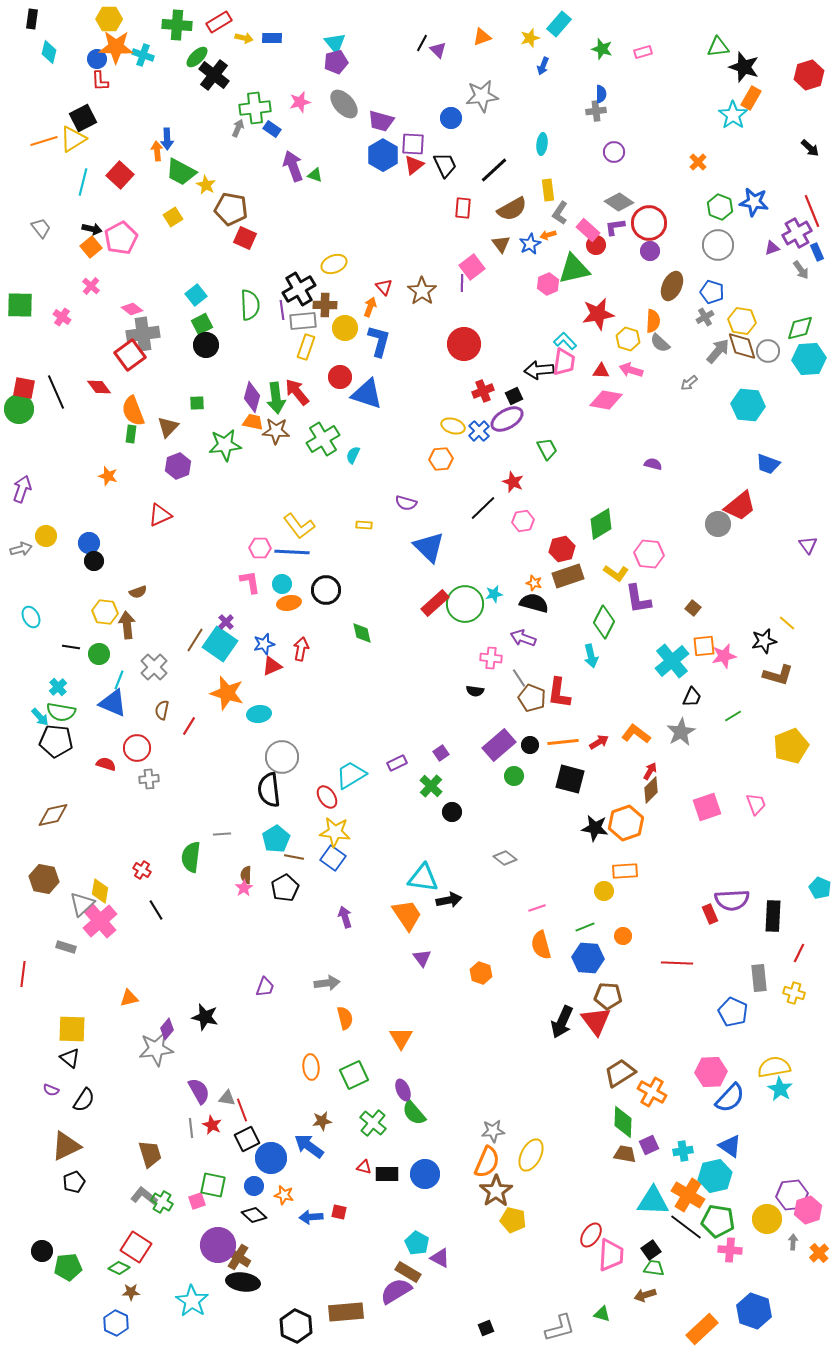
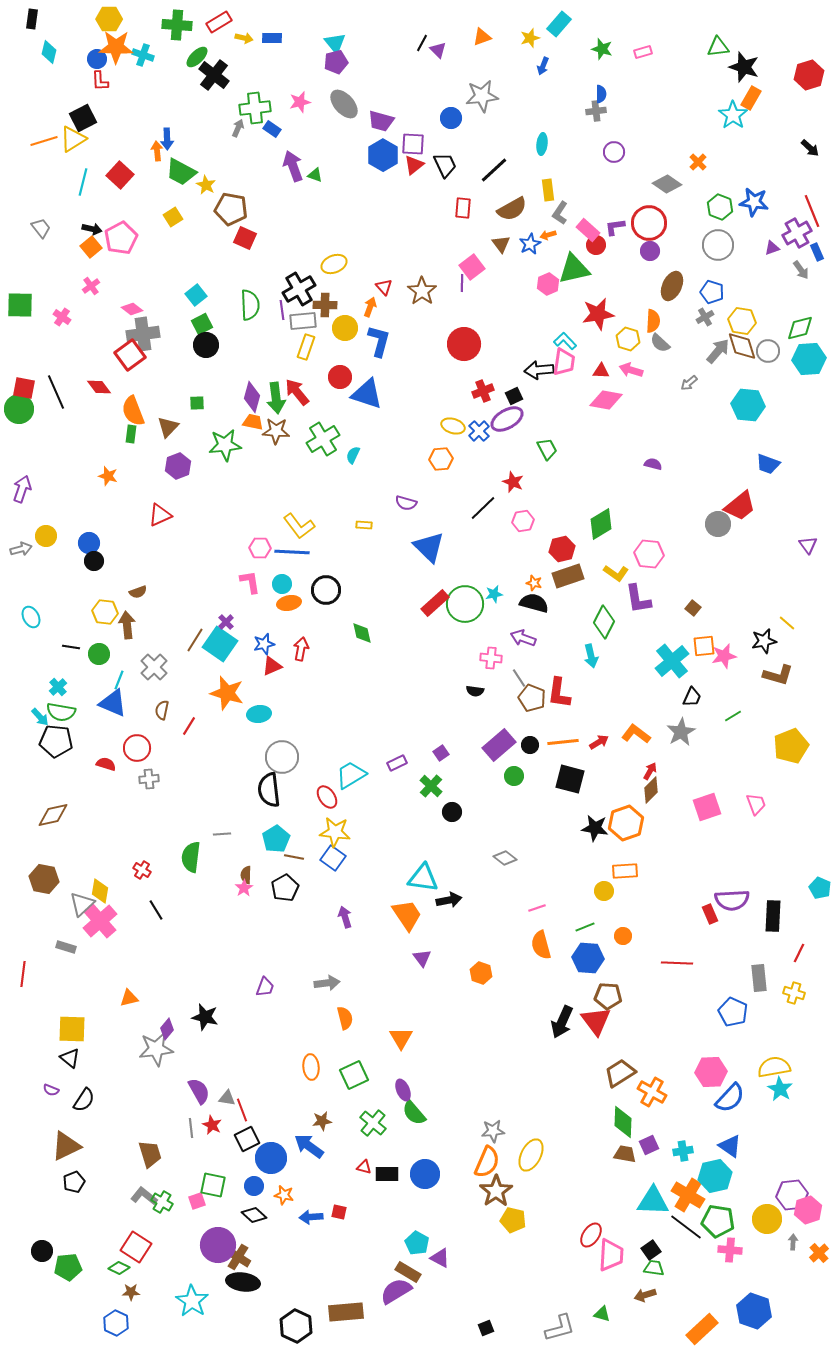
gray diamond at (619, 202): moved 48 px right, 18 px up
pink cross at (91, 286): rotated 12 degrees clockwise
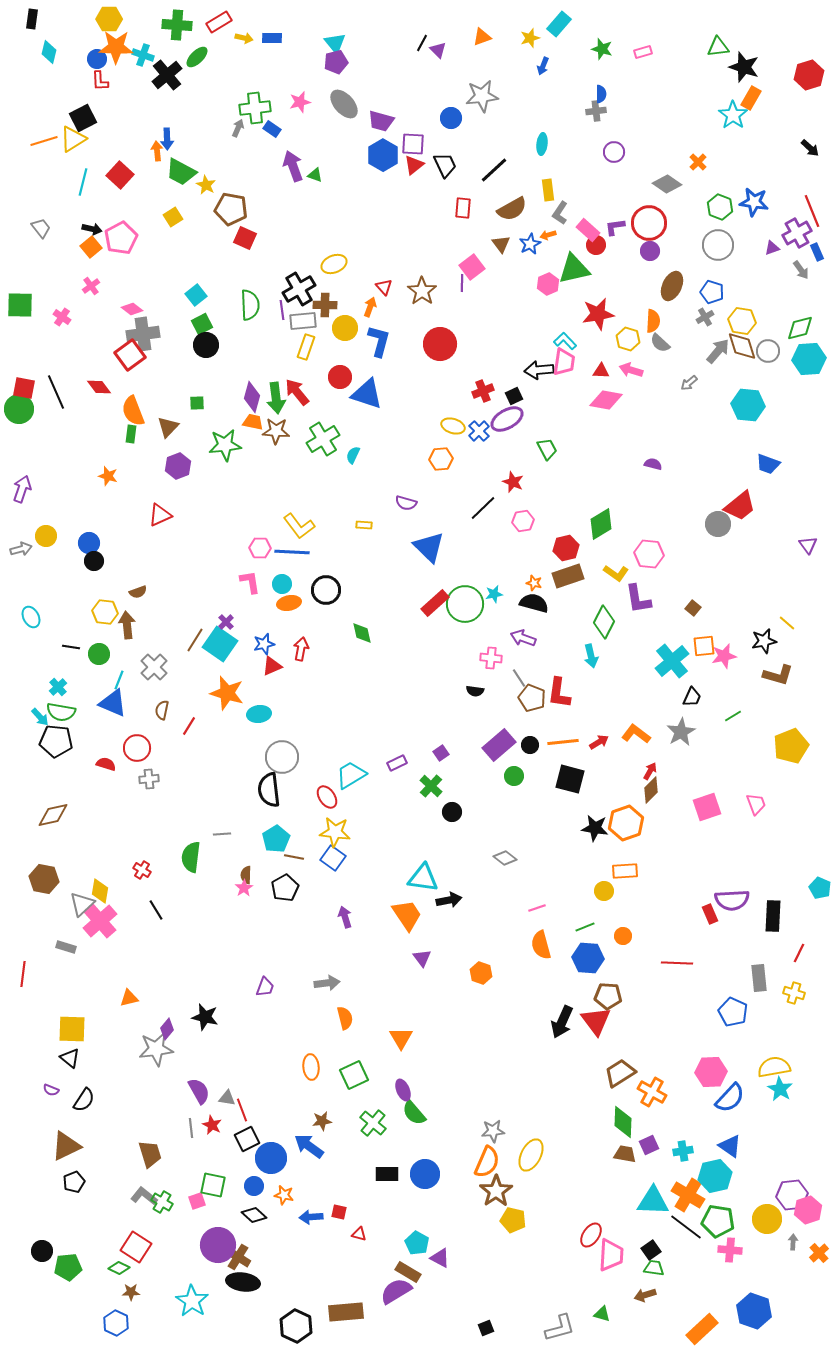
black cross at (214, 75): moved 47 px left; rotated 12 degrees clockwise
red circle at (464, 344): moved 24 px left
red hexagon at (562, 549): moved 4 px right, 1 px up
red triangle at (364, 1167): moved 5 px left, 67 px down
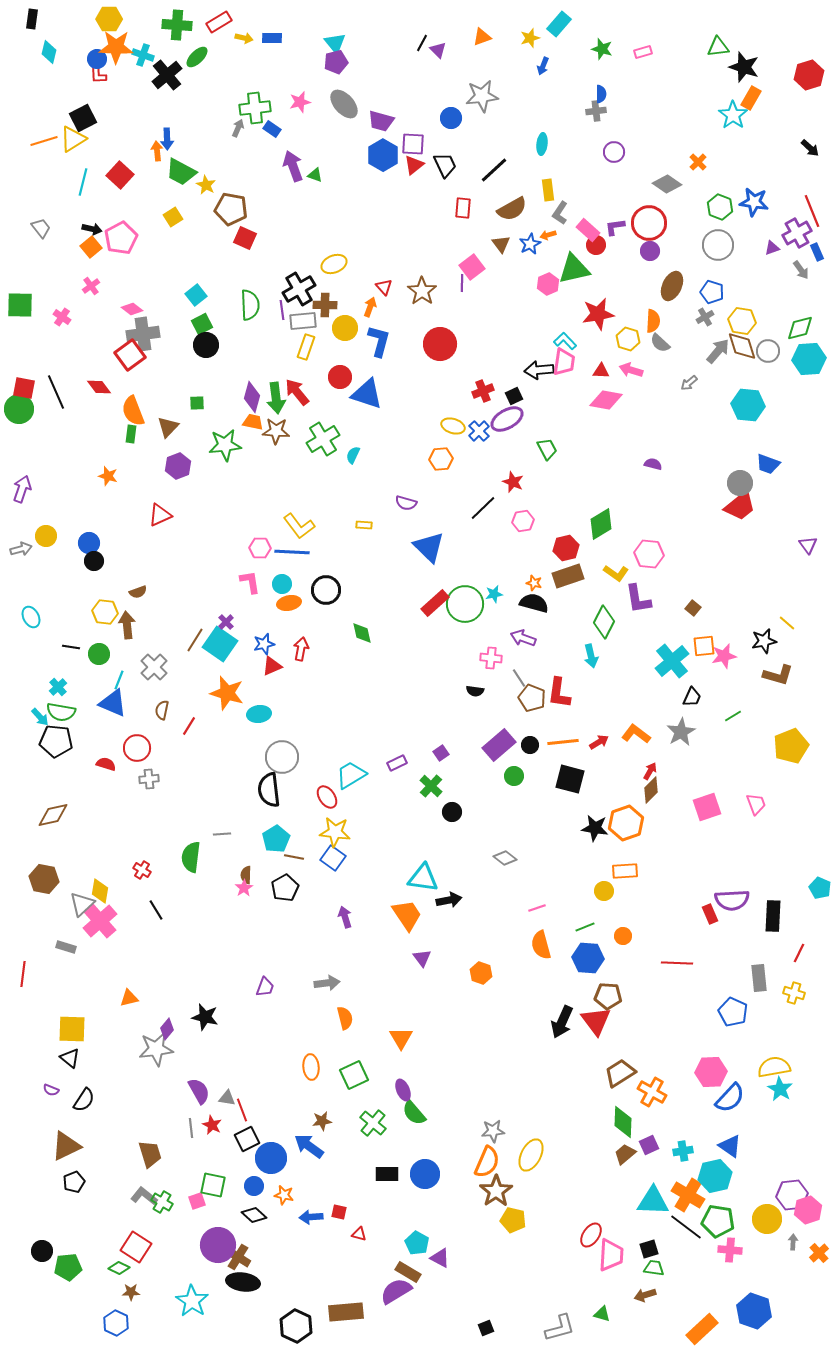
red L-shape at (100, 81): moved 2 px left, 7 px up
gray circle at (718, 524): moved 22 px right, 41 px up
brown trapezoid at (625, 1154): rotated 50 degrees counterclockwise
black square at (651, 1250): moved 2 px left, 1 px up; rotated 18 degrees clockwise
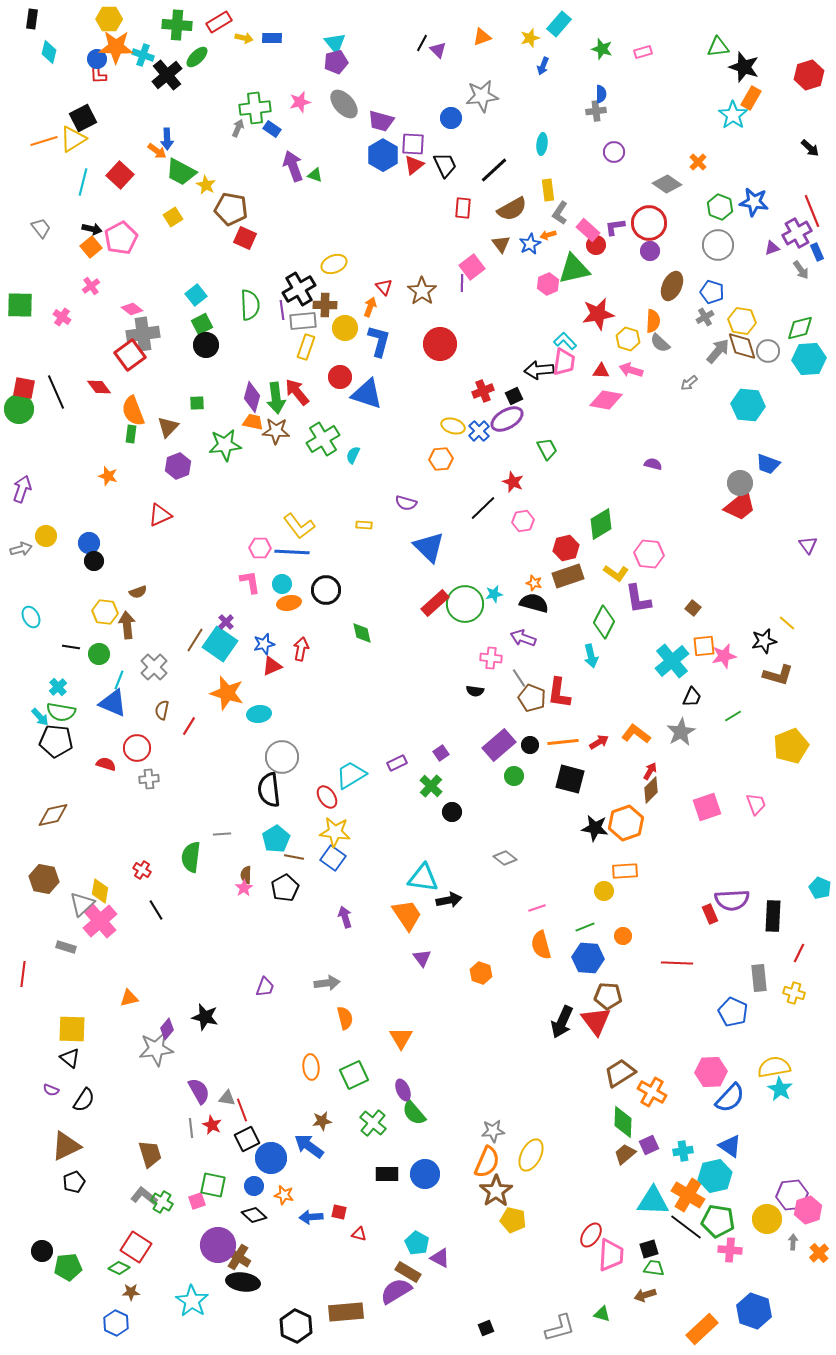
orange arrow at (157, 151): rotated 132 degrees clockwise
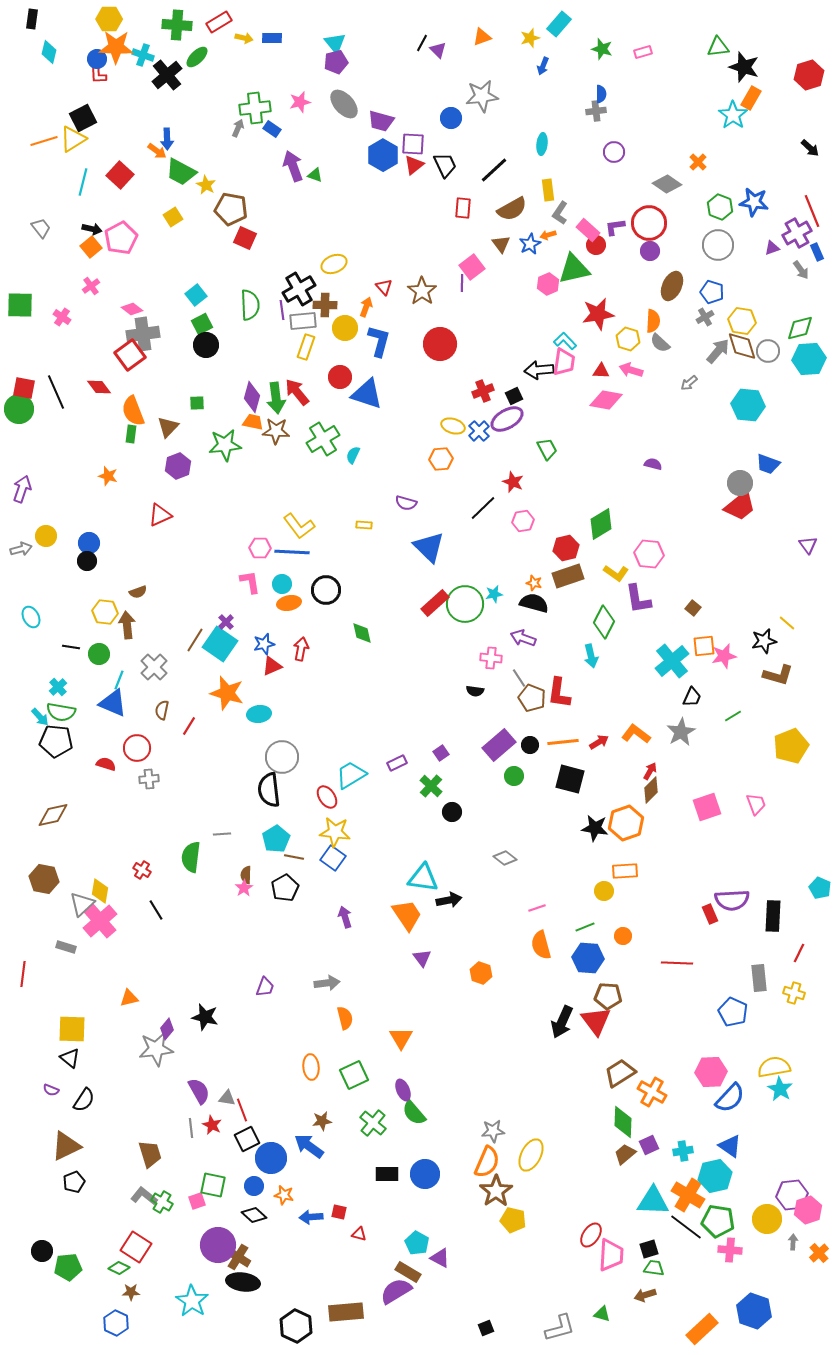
orange arrow at (370, 307): moved 4 px left
black circle at (94, 561): moved 7 px left
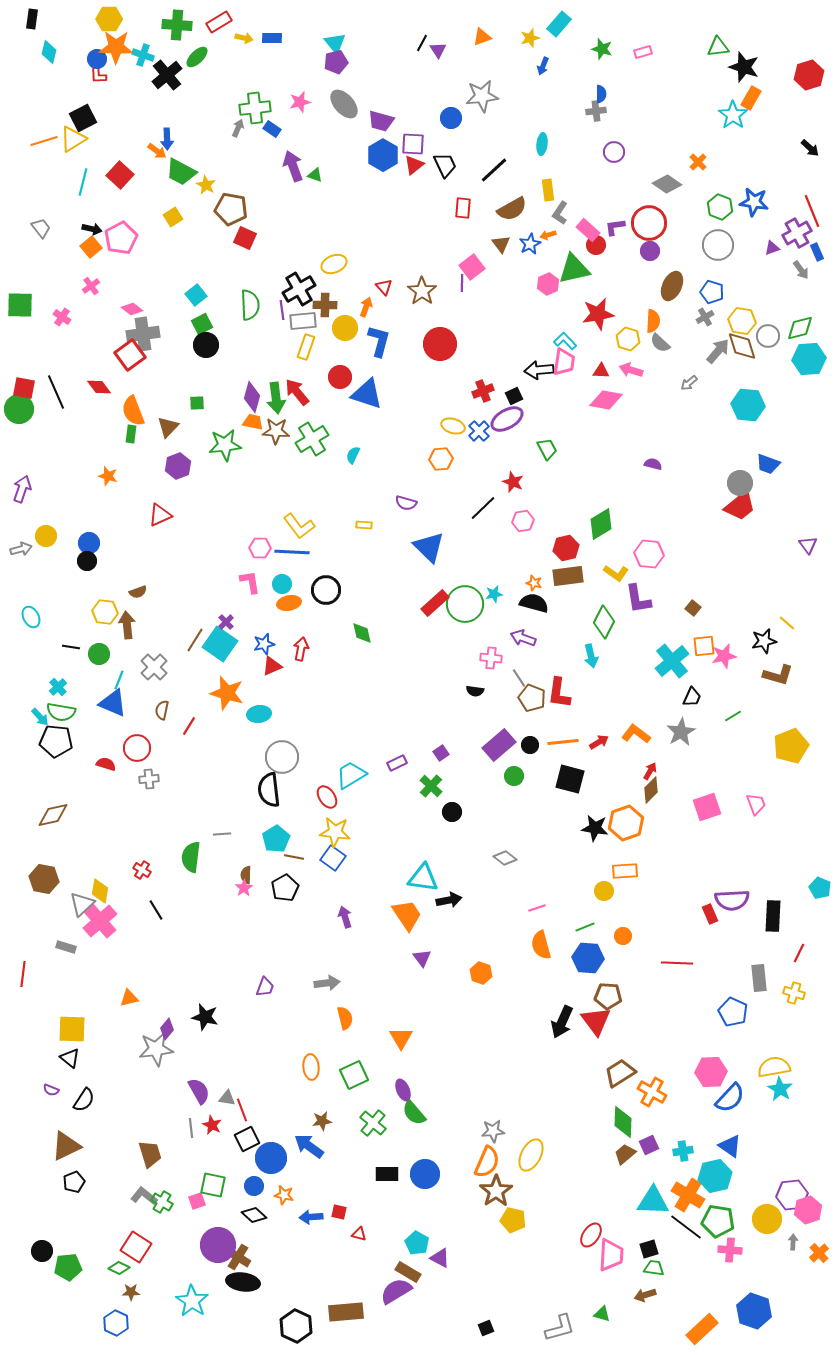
purple triangle at (438, 50): rotated 12 degrees clockwise
gray circle at (768, 351): moved 15 px up
green cross at (323, 439): moved 11 px left
brown rectangle at (568, 576): rotated 12 degrees clockwise
